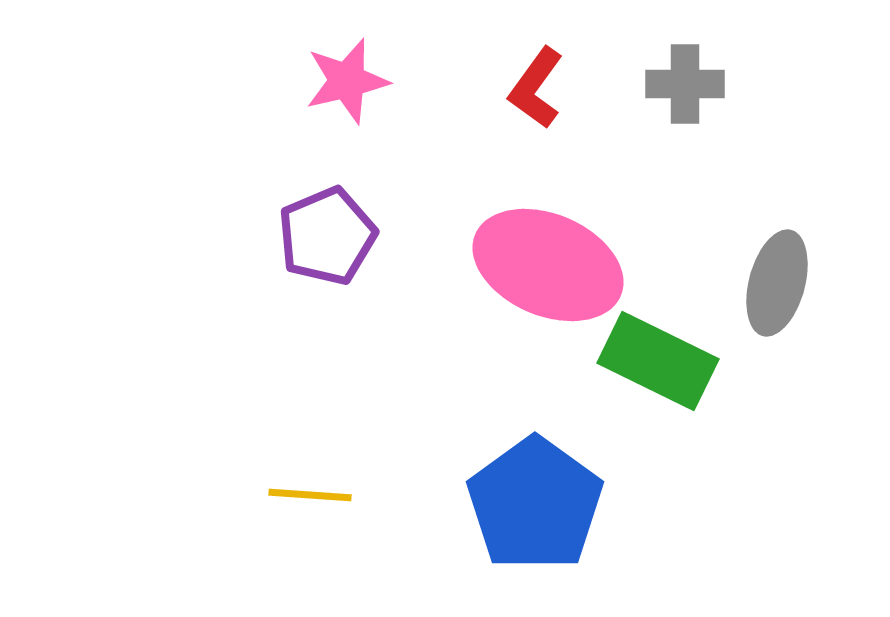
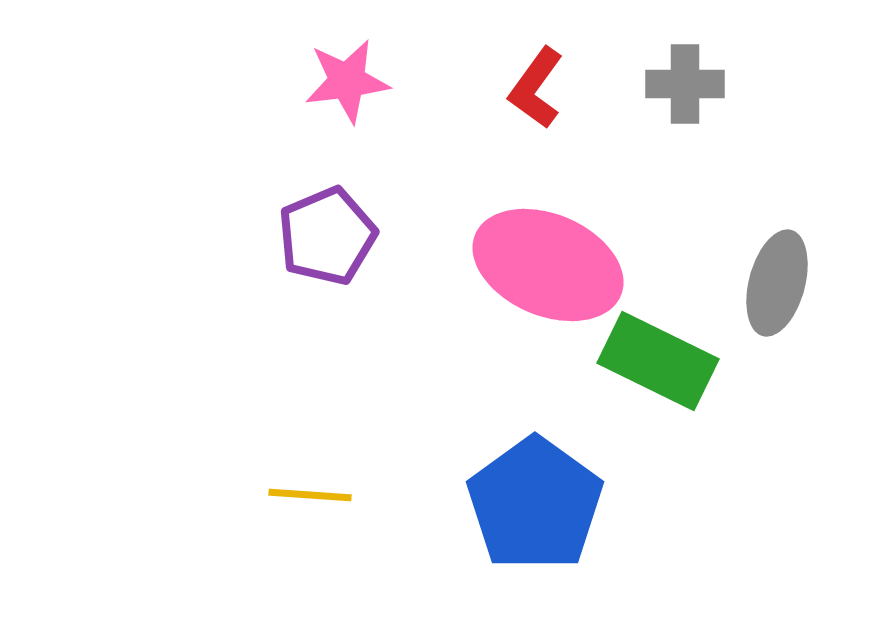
pink star: rotated 6 degrees clockwise
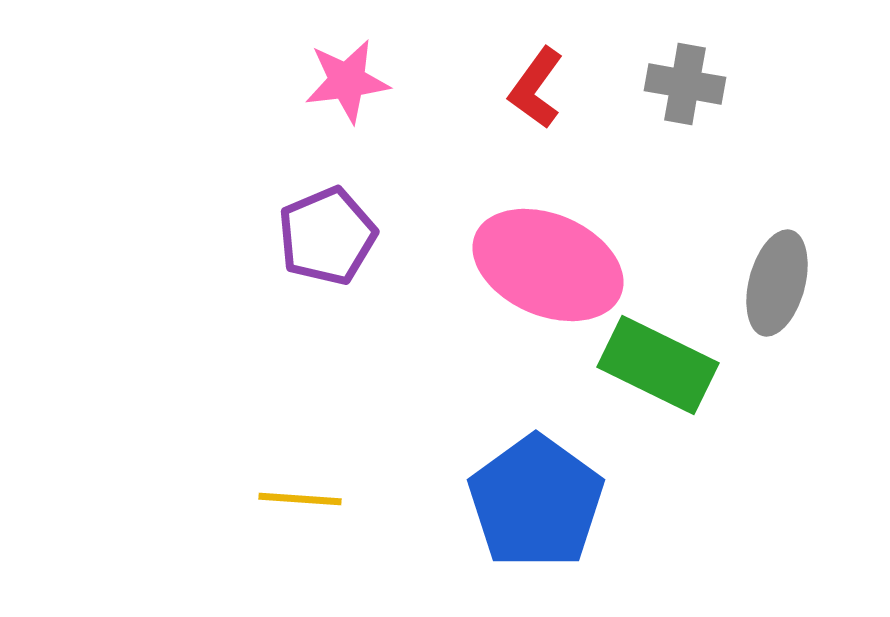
gray cross: rotated 10 degrees clockwise
green rectangle: moved 4 px down
yellow line: moved 10 px left, 4 px down
blue pentagon: moved 1 px right, 2 px up
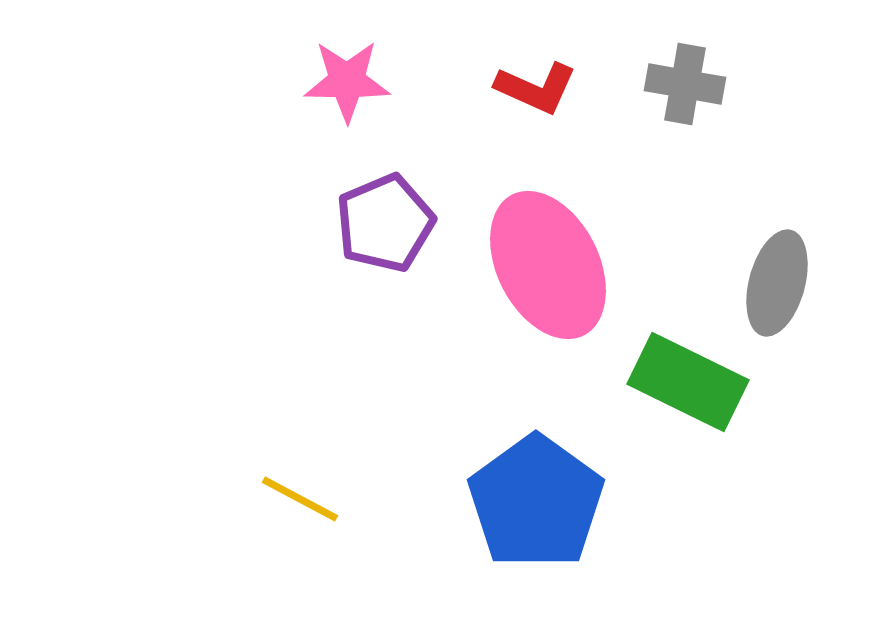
pink star: rotated 8 degrees clockwise
red L-shape: rotated 102 degrees counterclockwise
purple pentagon: moved 58 px right, 13 px up
pink ellipse: rotated 40 degrees clockwise
green rectangle: moved 30 px right, 17 px down
yellow line: rotated 24 degrees clockwise
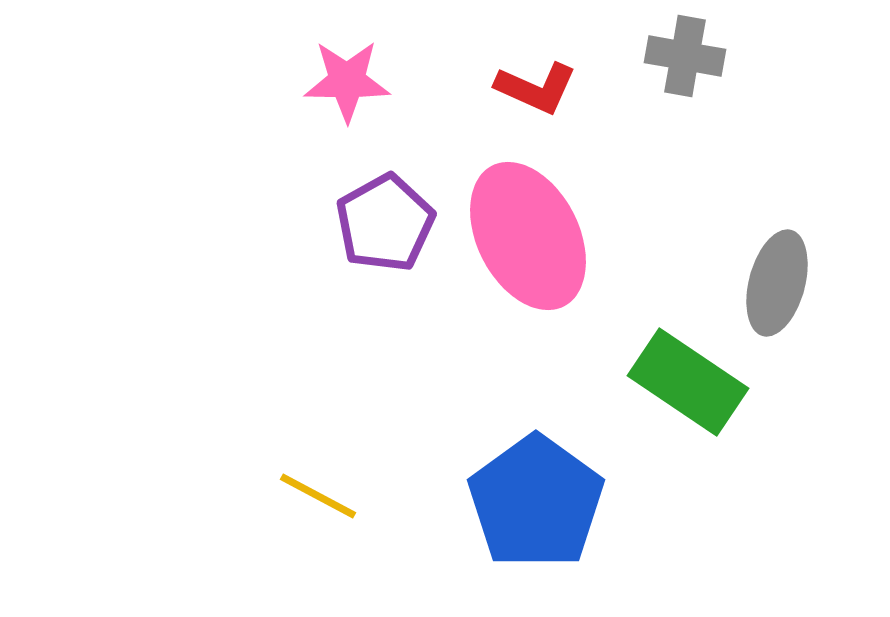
gray cross: moved 28 px up
purple pentagon: rotated 6 degrees counterclockwise
pink ellipse: moved 20 px left, 29 px up
green rectangle: rotated 8 degrees clockwise
yellow line: moved 18 px right, 3 px up
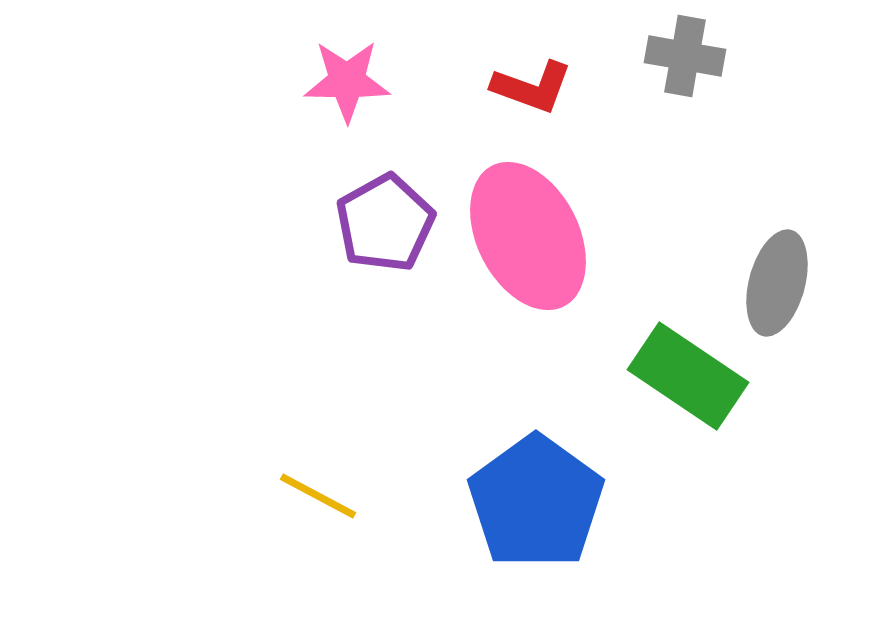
red L-shape: moved 4 px left, 1 px up; rotated 4 degrees counterclockwise
green rectangle: moved 6 px up
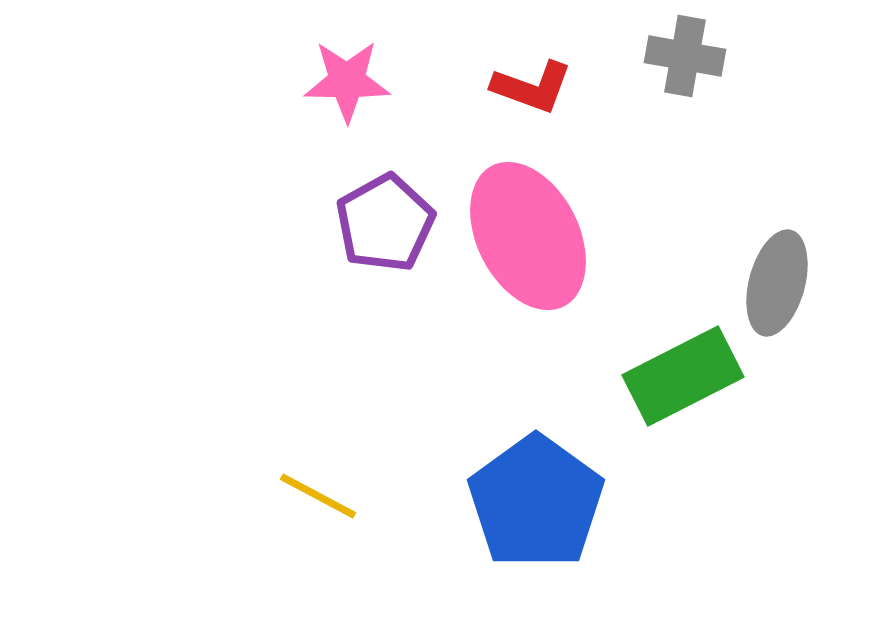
green rectangle: moved 5 px left; rotated 61 degrees counterclockwise
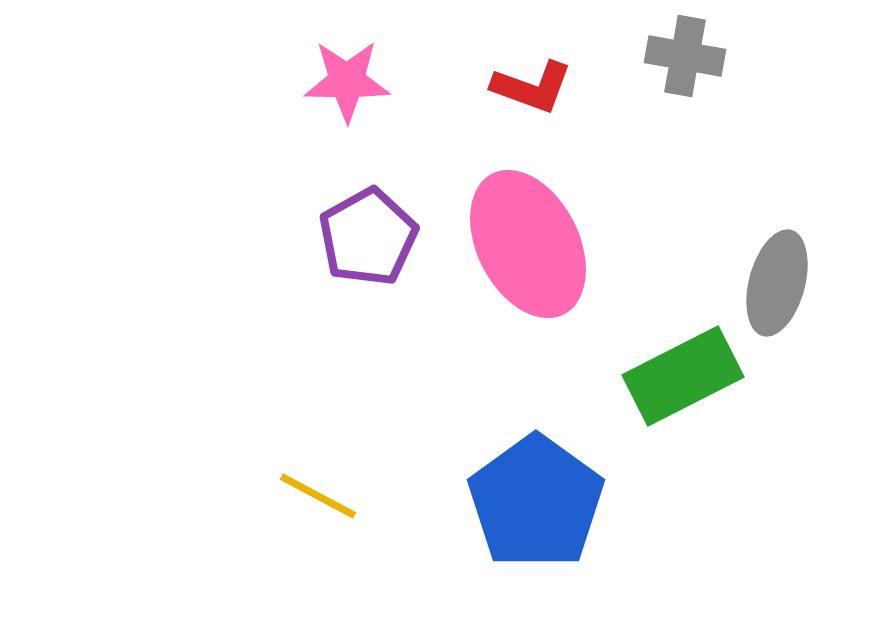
purple pentagon: moved 17 px left, 14 px down
pink ellipse: moved 8 px down
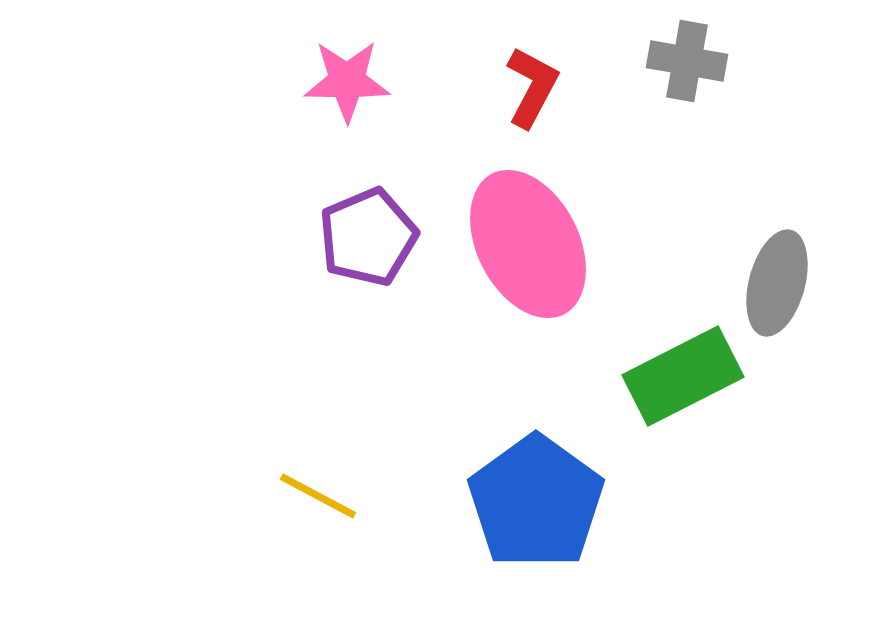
gray cross: moved 2 px right, 5 px down
red L-shape: rotated 82 degrees counterclockwise
purple pentagon: rotated 6 degrees clockwise
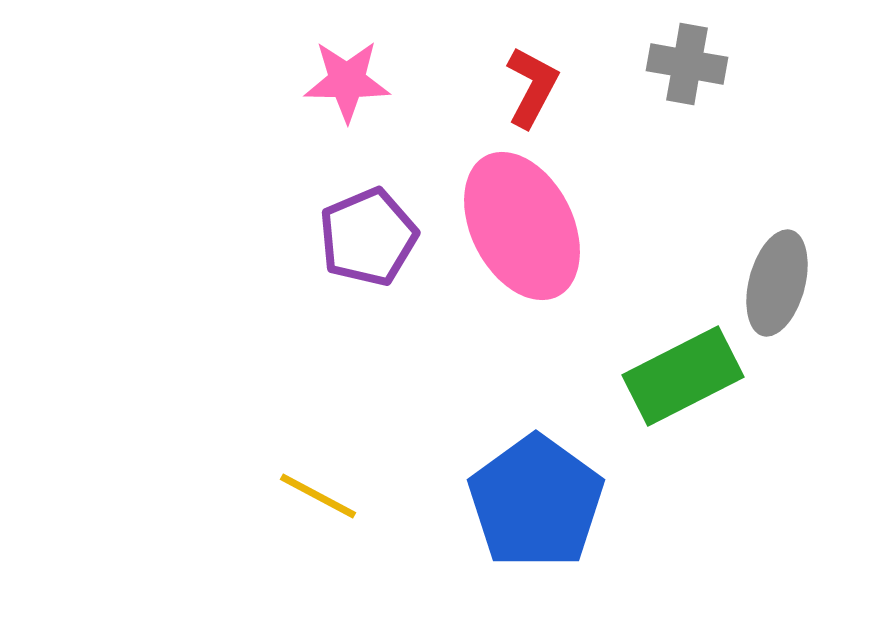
gray cross: moved 3 px down
pink ellipse: moved 6 px left, 18 px up
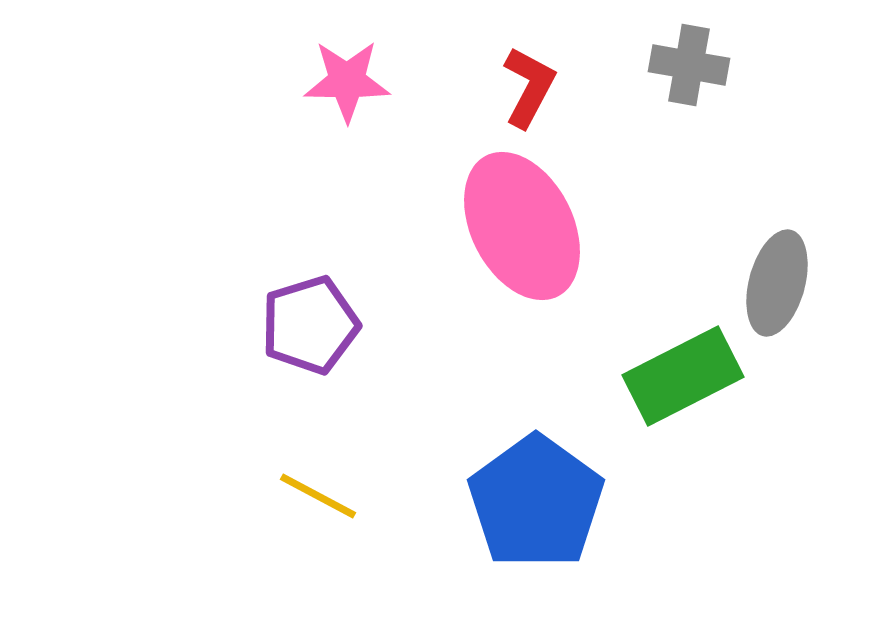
gray cross: moved 2 px right, 1 px down
red L-shape: moved 3 px left
purple pentagon: moved 58 px left, 88 px down; rotated 6 degrees clockwise
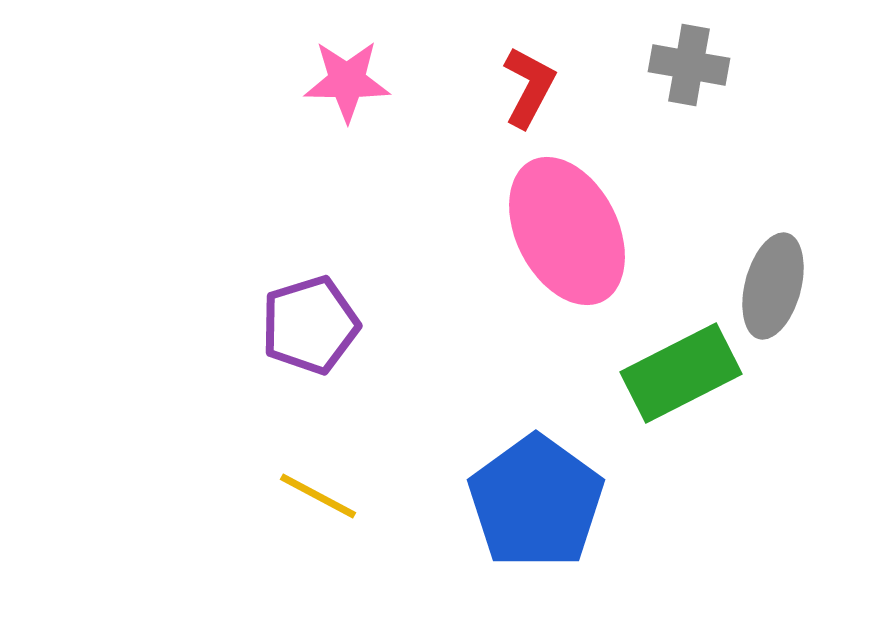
pink ellipse: moved 45 px right, 5 px down
gray ellipse: moved 4 px left, 3 px down
green rectangle: moved 2 px left, 3 px up
